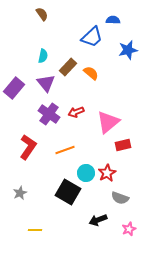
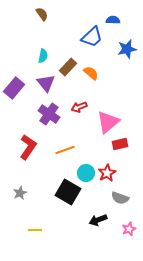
blue star: moved 1 px left, 1 px up
red arrow: moved 3 px right, 5 px up
red rectangle: moved 3 px left, 1 px up
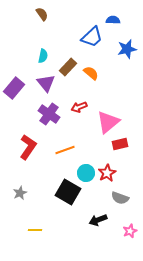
pink star: moved 1 px right, 2 px down
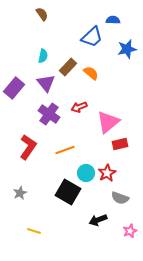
yellow line: moved 1 px left, 1 px down; rotated 16 degrees clockwise
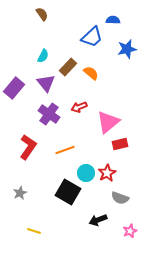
cyan semicircle: rotated 16 degrees clockwise
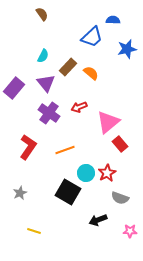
purple cross: moved 1 px up
red rectangle: rotated 63 degrees clockwise
pink star: rotated 24 degrees clockwise
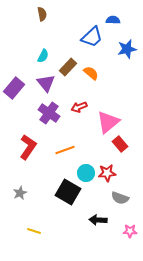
brown semicircle: rotated 24 degrees clockwise
red star: rotated 24 degrees clockwise
black arrow: rotated 24 degrees clockwise
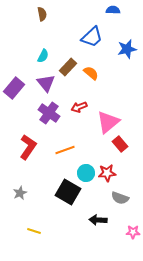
blue semicircle: moved 10 px up
pink star: moved 3 px right, 1 px down
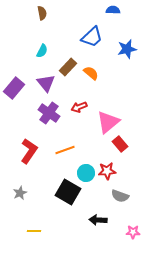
brown semicircle: moved 1 px up
cyan semicircle: moved 1 px left, 5 px up
red L-shape: moved 1 px right, 4 px down
red star: moved 2 px up
gray semicircle: moved 2 px up
yellow line: rotated 16 degrees counterclockwise
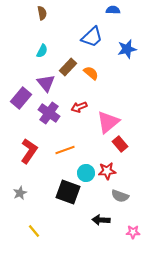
purple rectangle: moved 7 px right, 10 px down
black square: rotated 10 degrees counterclockwise
black arrow: moved 3 px right
yellow line: rotated 48 degrees clockwise
